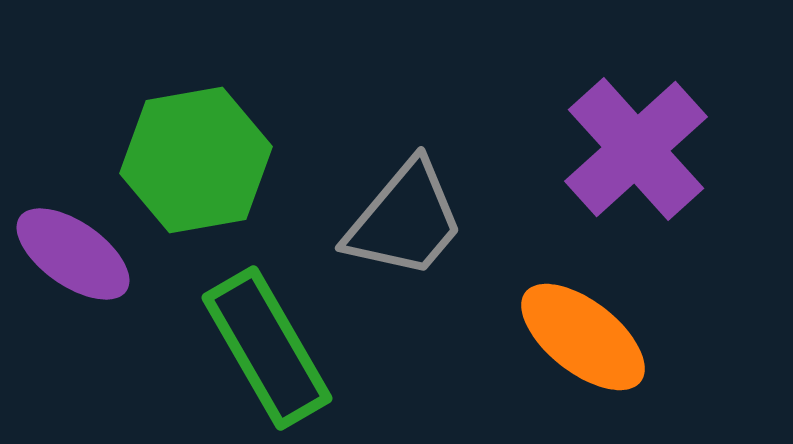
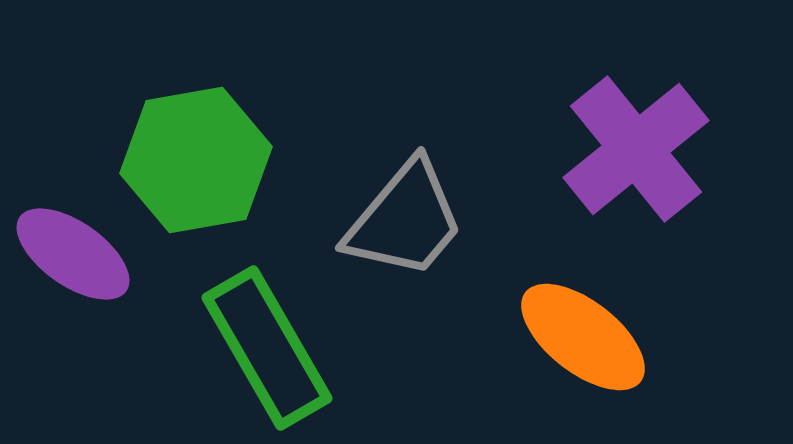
purple cross: rotated 3 degrees clockwise
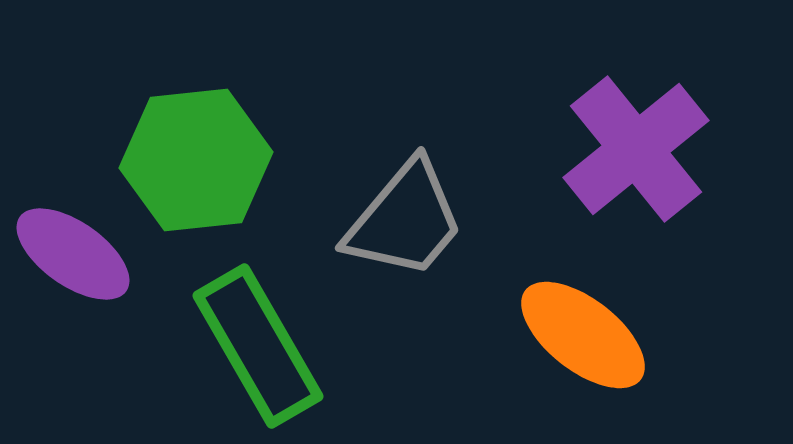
green hexagon: rotated 4 degrees clockwise
orange ellipse: moved 2 px up
green rectangle: moved 9 px left, 2 px up
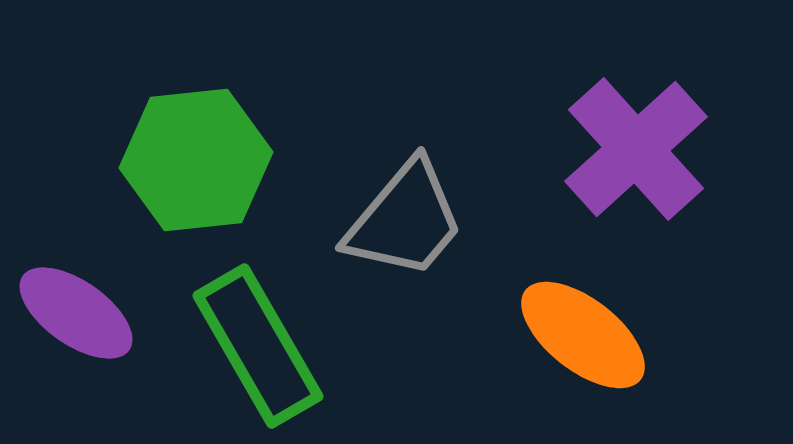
purple cross: rotated 3 degrees counterclockwise
purple ellipse: moved 3 px right, 59 px down
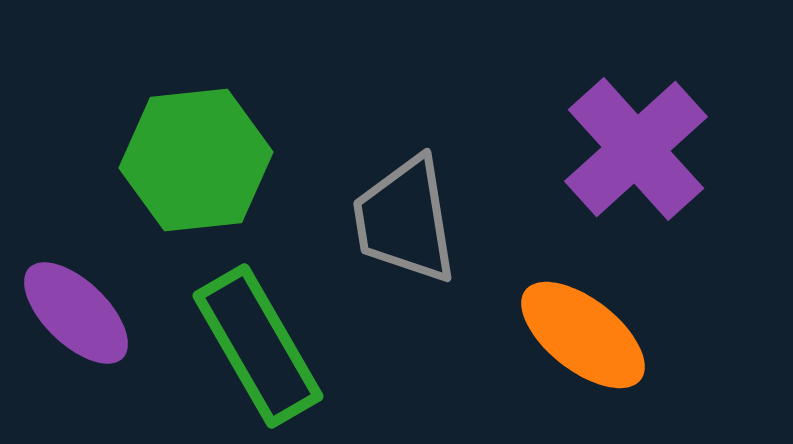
gray trapezoid: rotated 131 degrees clockwise
purple ellipse: rotated 9 degrees clockwise
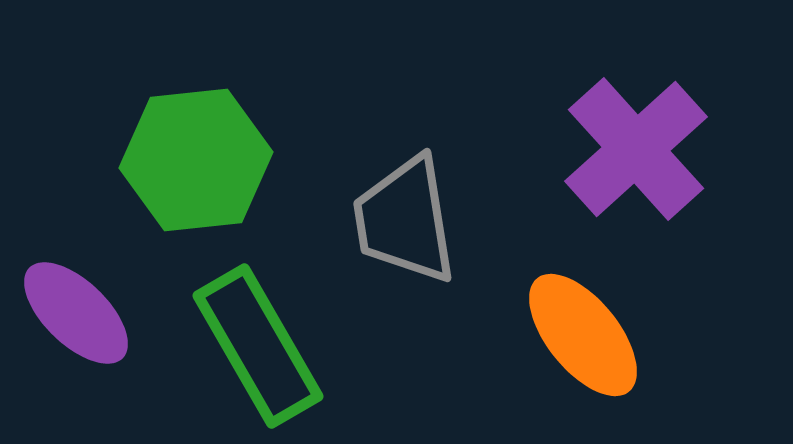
orange ellipse: rotated 13 degrees clockwise
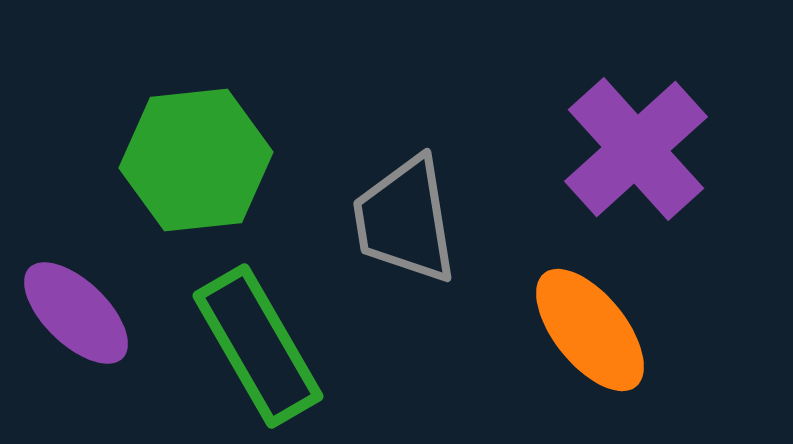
orange ellipse: moved 7 px right, 5 px up
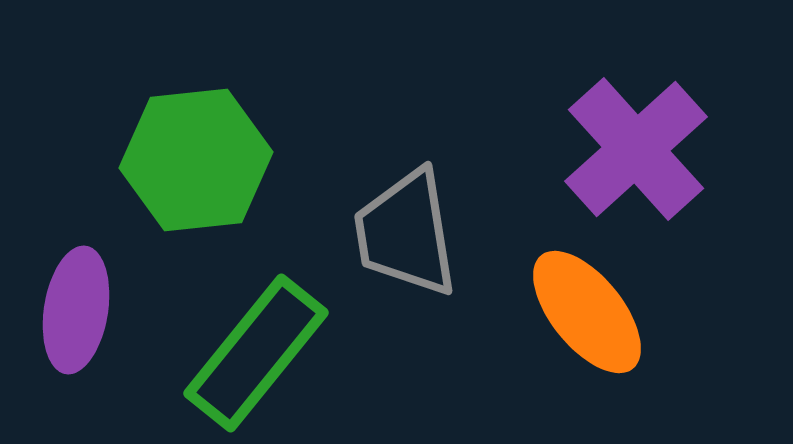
gray trapezoid: moved 1 px right, 13 px down
purple ellipse: moved 3 px up; rotated 55 degrees clockwise
orange ellipse: moved 3 px left, 18 px up
green rectangle: moved 2 px left, 7 px down; rotated 69 degrees clockwise
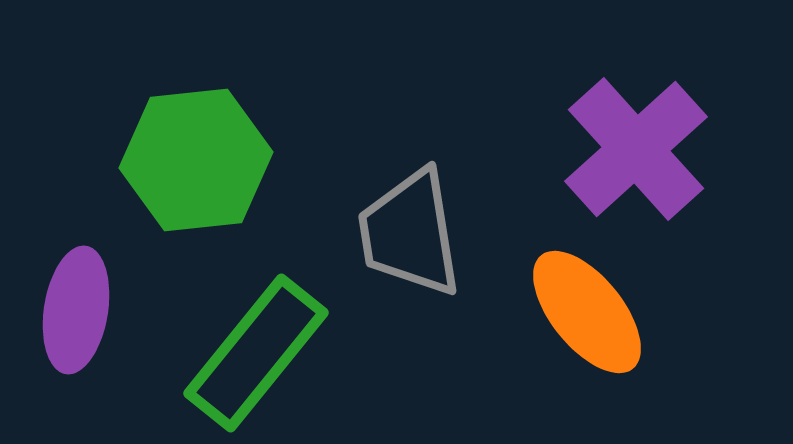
gray trapezoid: moved 4 px right
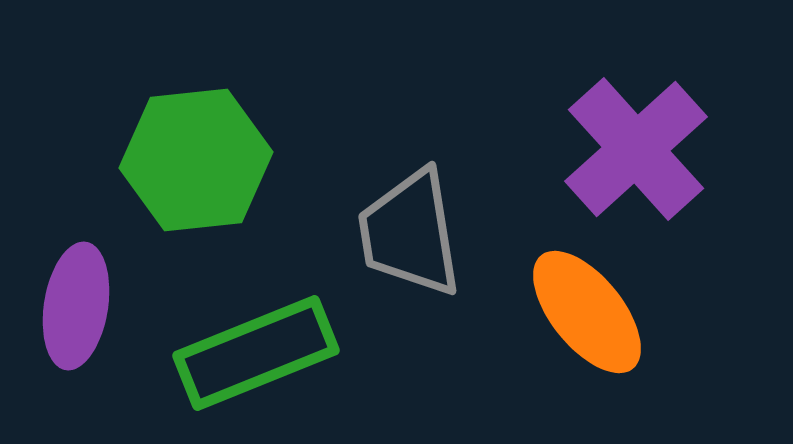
purple ellipse: moved 4 px up
green rectangle: rotated 29 degrees clockwise
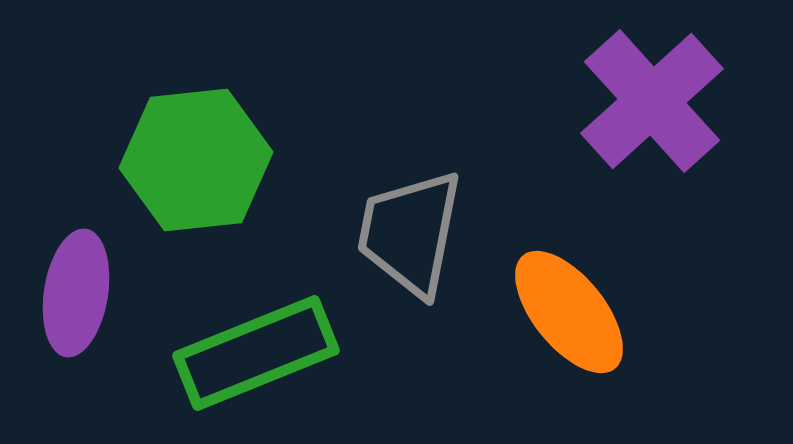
purple cross: moved 16 px right, 48 px up
gray trapezoid: rotated 20 degrees clockwise
purple ellipse: moved 13 px up
orange ellipse: moved 18 px left
